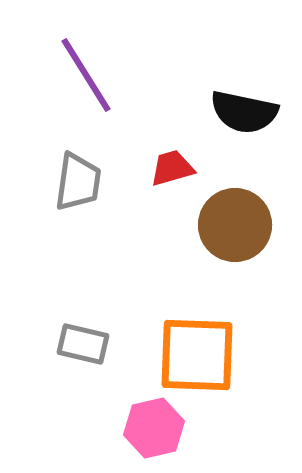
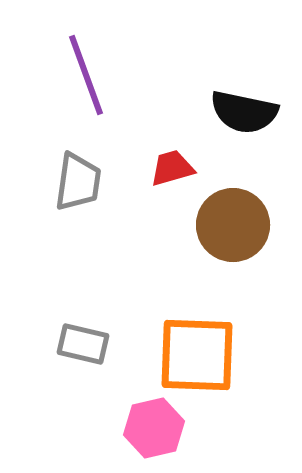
purple line: rotated 12 degrees clockwise
brown circle: moved 2 px left
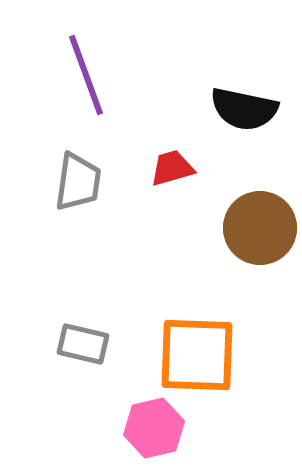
black semicircle: moved 3 px up
brown circle: moved 27 px right, 3 px down
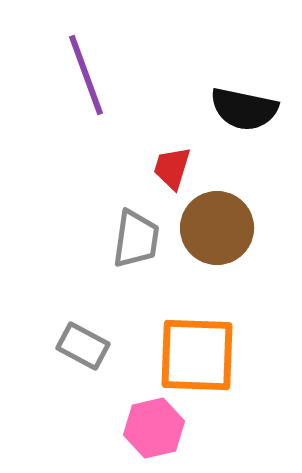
red trapezoid: rotated 57 degrees counterclockwise
gray trapezoid: moved 58 px right, 57 px down
brown circle: moved 43 px left
gray rectangle: moved 2 px down; rotated 15 degrees clockwise
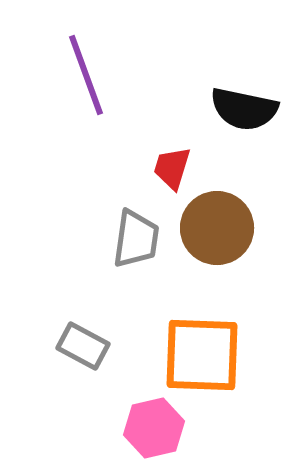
orange square: moved 5 px right
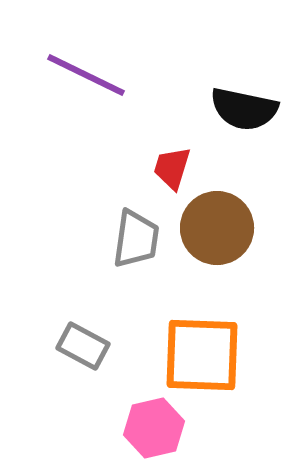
purple line: rotated 44 degrees counterclockwise
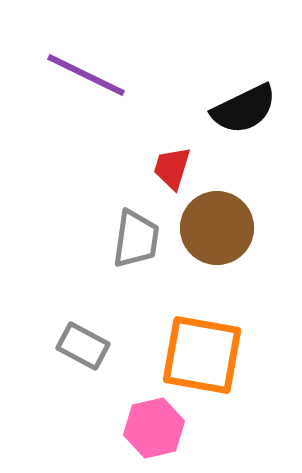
black semicircle: rotated 38 degrees counterclockwise
orange square: rotated 8 degrees clockwise
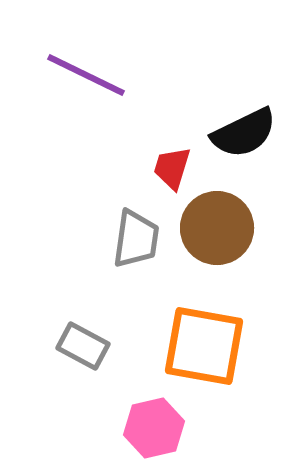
black semicircle: moved 24 px down
orange square: moved 2 px right, 9 px up
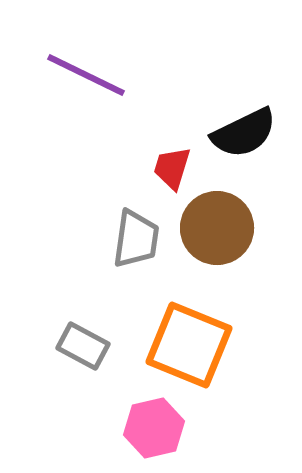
orange square: moved 15 px left, 1 px up; rotated 12 degrees clockwise
